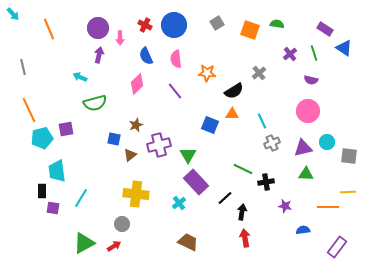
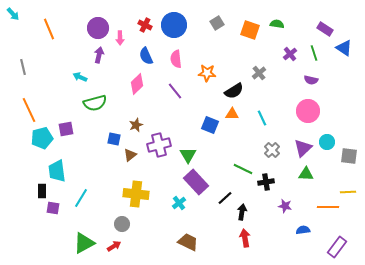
cyan line at (262, 121): moved 3 px up
gray cross at (272, 143): moved 7 px down; rotated 21 degrees counterclockwise
purple triangle at (303, 148): rotated 30 degrees counterclockwise
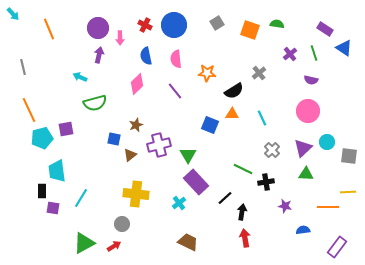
blue semicircle at (146, 56): rotated 12 degrees clockwise
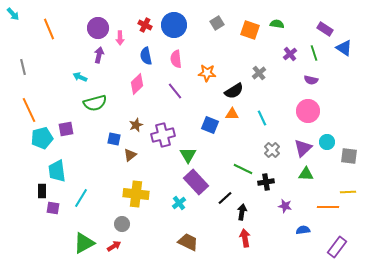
purple cross at (159, 145): moved 4 px right, 10 px up
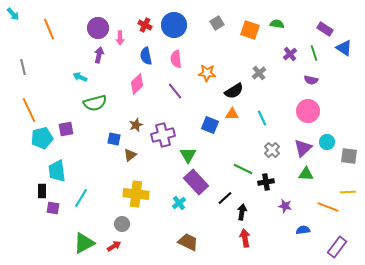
orange line at (328, 207): rotated 20 degrees clockwise
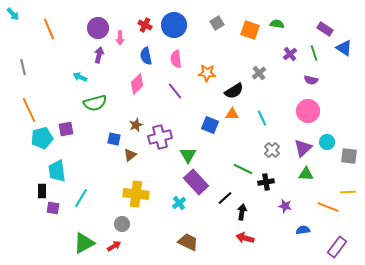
purple cross at (163, 135): moved 3 px left, 2 px down
red arrow at (245, 238): rotated 66 degrees counterclockwise
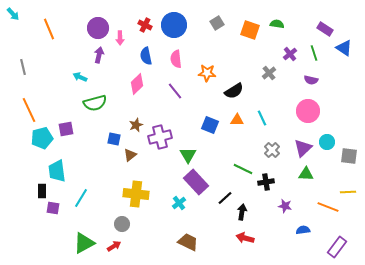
gray cross at (259, 73): moved 10 px right
orange triangle at (232, 114): moved 5 px right, 6 px down
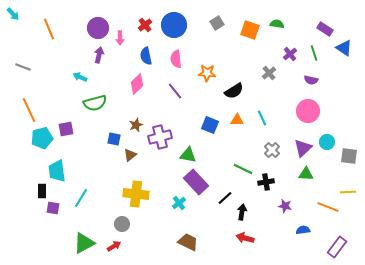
red cross at (145, 25): rotated 24 degrees clockwise
gray line at (23, 67): rotated 56 degrees counterclockwise
green triangle at (188, 155): rotated 48 degrees counterclockwise
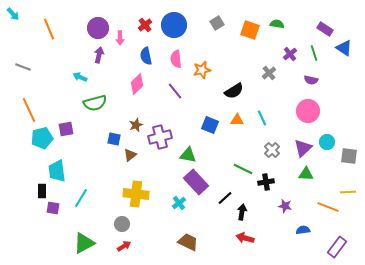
orange star at (207, 73): moved 5 px left, 3 px up; rotated 18 degrees counterclockwise
red arrow at (114, 246): moved 10 px right
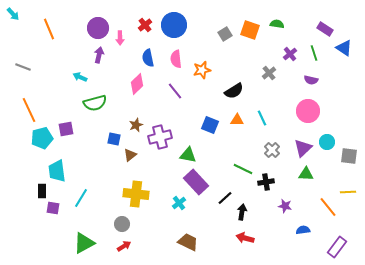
gray square at (217, 23): moved 8 px right, 11 px down
blue semicircle at (146, 56): moved 2 px right, 2 px down
orange line at (328, 207): rotated 30 degrees clockwise
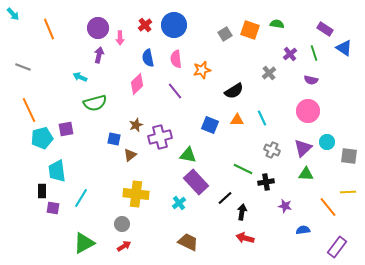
gray cross at (272, 150): rotated 21 degrees counterclockwise
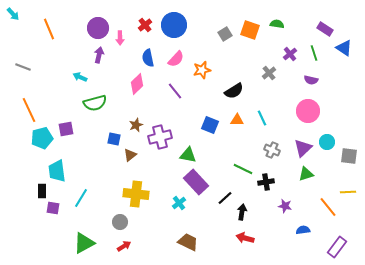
pink semicircle at (176, 59): rotated 132 degrees counterclockwise
green triangle at (306, 174): rotated 21 degrees counterclockwise
gray circle at (122, 224): moved 2 px left, 2 px up
